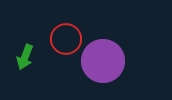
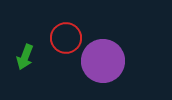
red circle: moved 1 px up
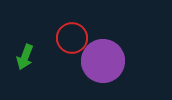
red circle: moved 6 px right
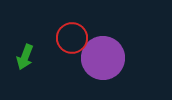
purple circle: moved 3 px up
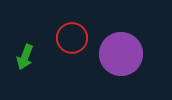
purple circle: moved 18 px right, 4 px up
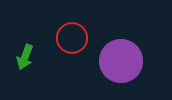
purple circle: moved 7 px down
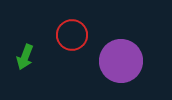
red circle: moved 3 px up
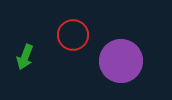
red circle: moved 1 px right
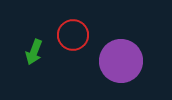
green arrow: moved 9 px right, 5 px up
